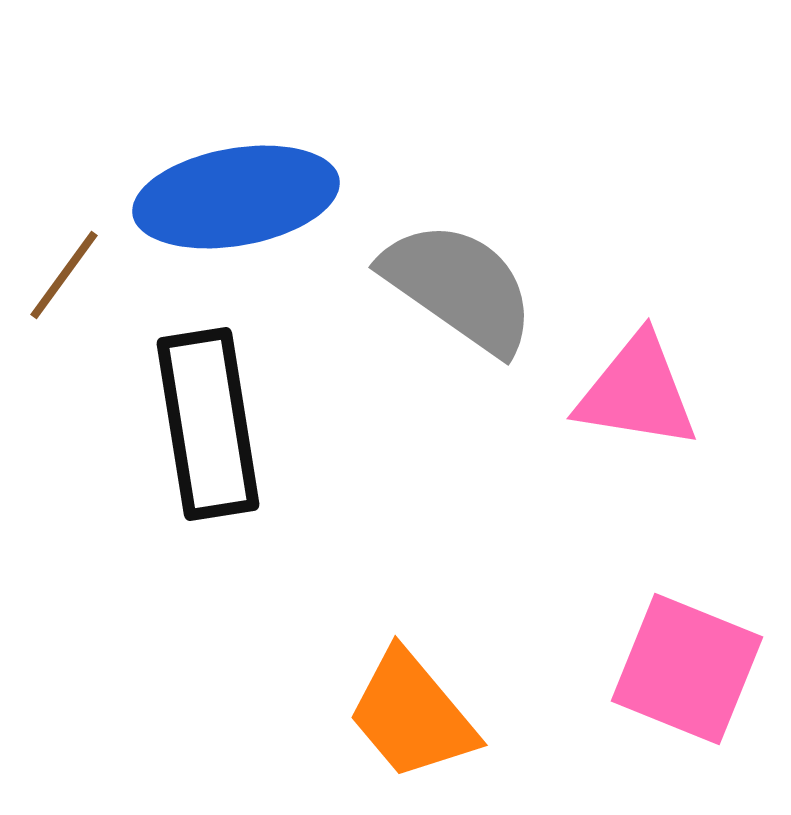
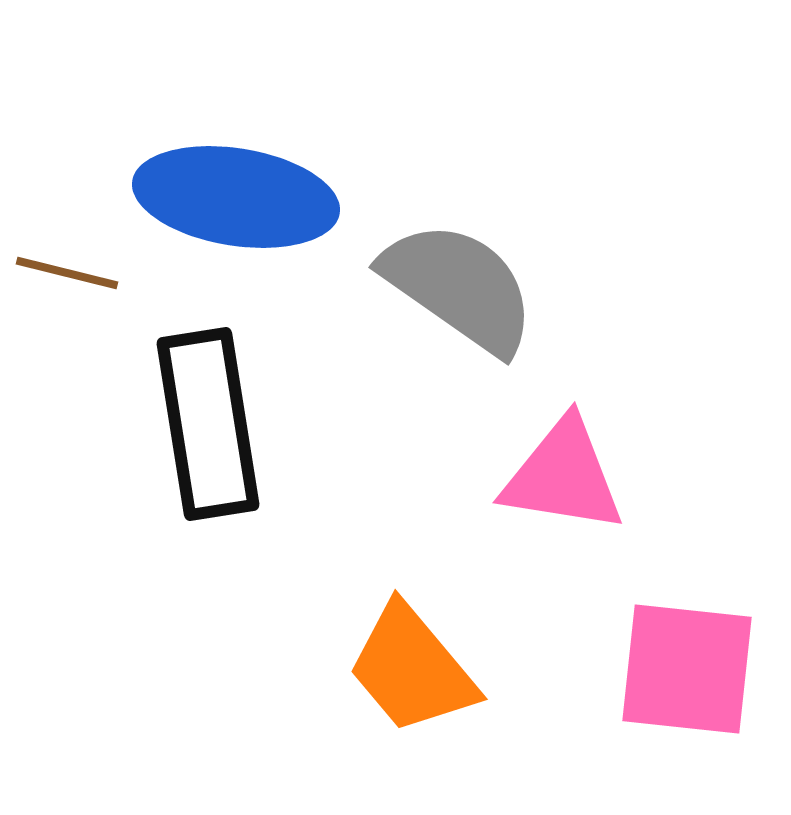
blue ellipse: rotated 19 degrees clockwise
brown line: moved 3 px right, 2 px up; rotated 68 degrees clockwise
pink triangle: moved 74 px left, 84 px down
pink square: rotated 16 degrees counterclockwise
orange trapezoid: moved 46 px up
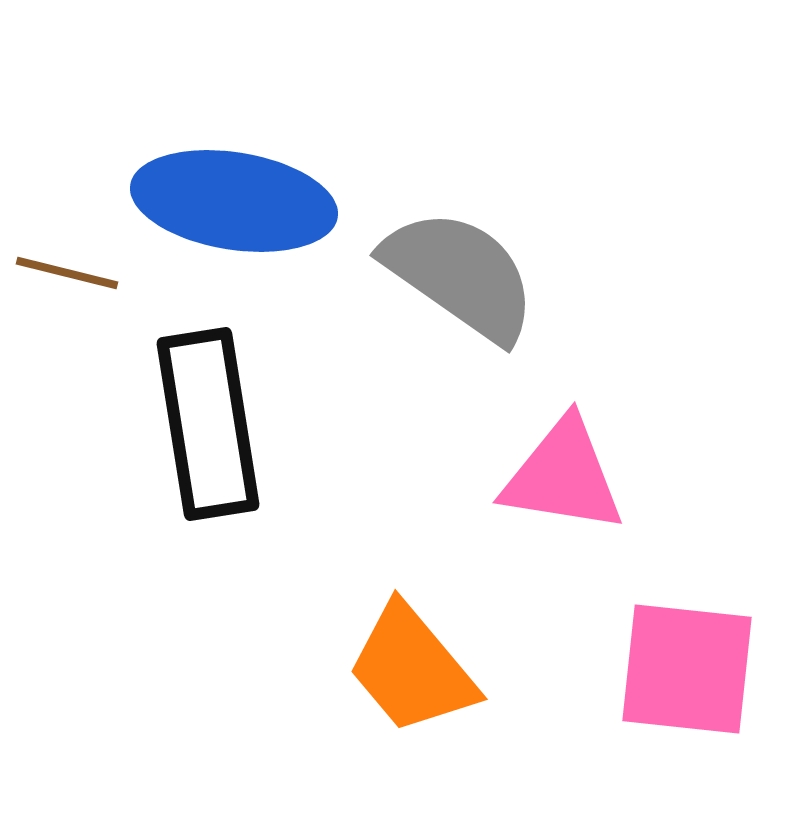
blue ellipse: moved 2 px left, 4 px down
gray semicircle: moved 1 px right, 12 px up
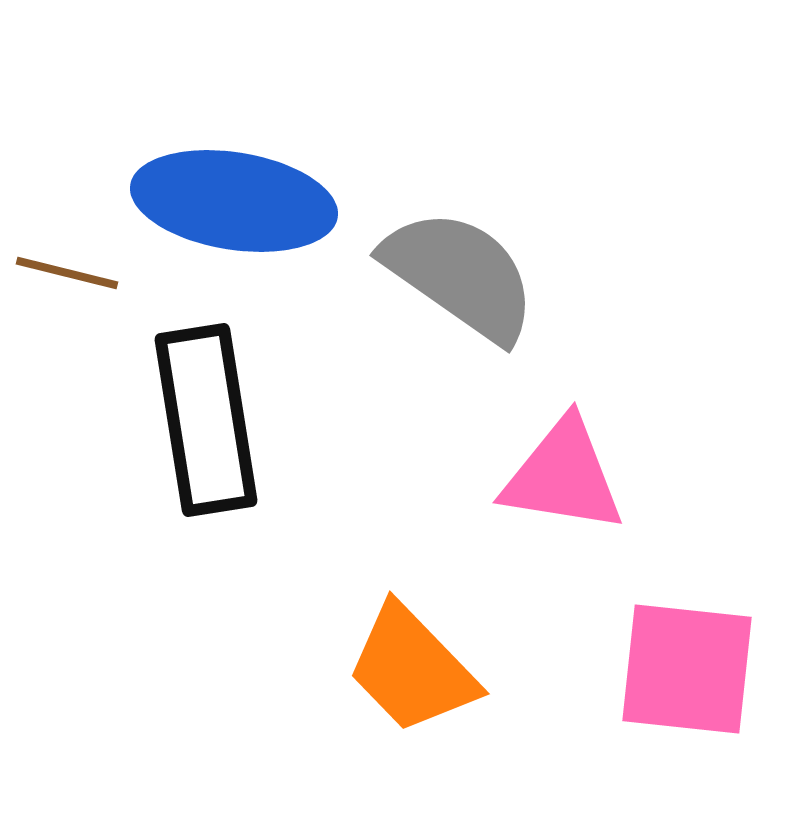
black rectangle: moved 2 px left, 4 px up
orange trapezoid: rotated 4 degrees counterclockwise
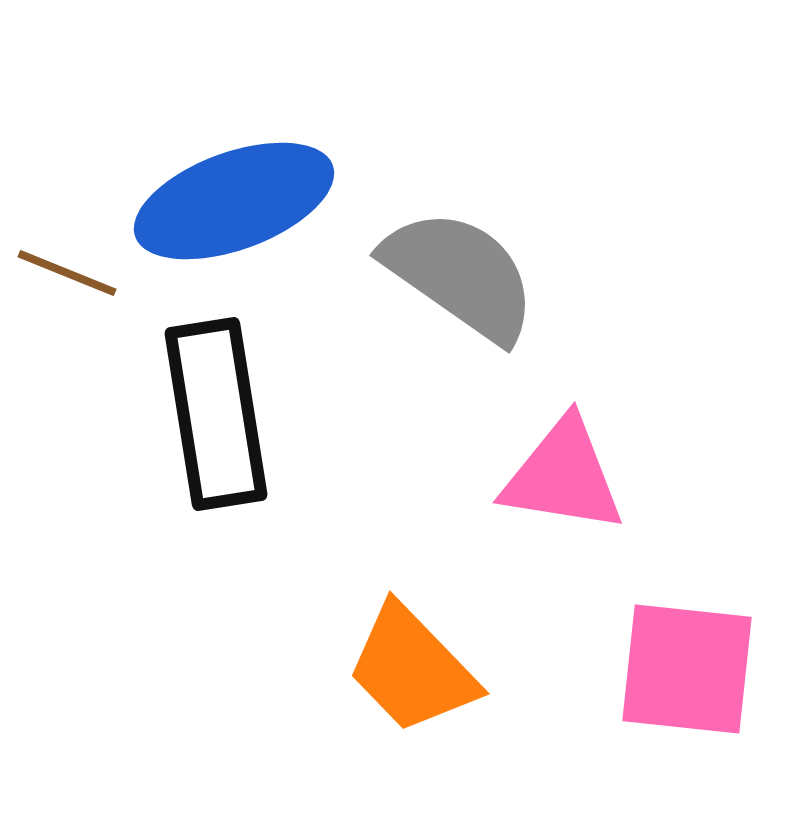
blue ellipse: rotated 29 degrees counterclockwise
brown line: rotated 8 degrees clockwise
black rectangle: moved 10 px right, 6 px up
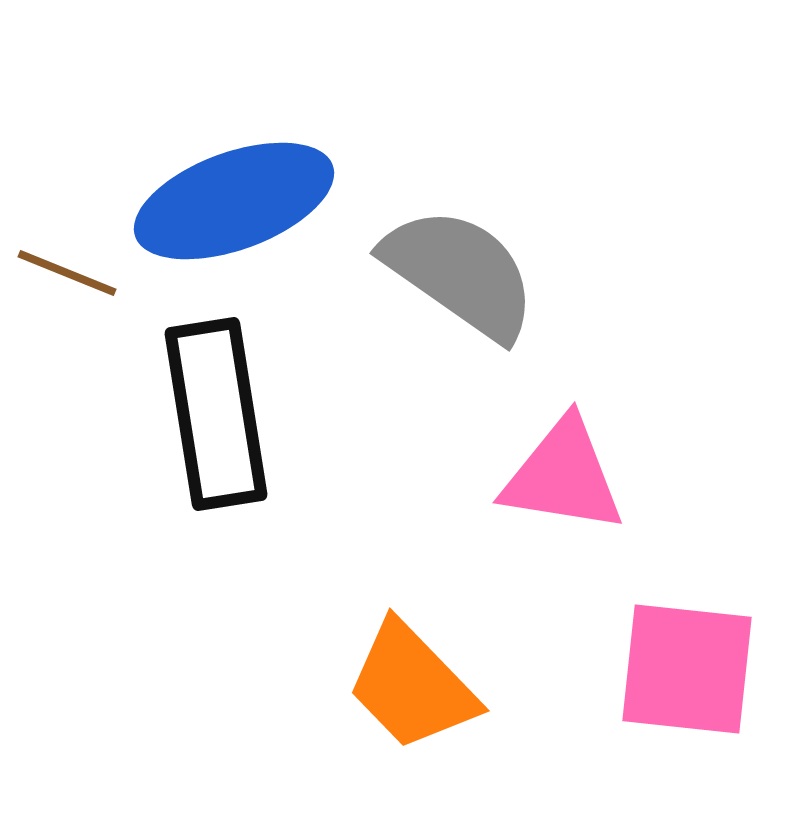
gray semicircle: moved 2 px up
orange trapezoid: moved 17 px down
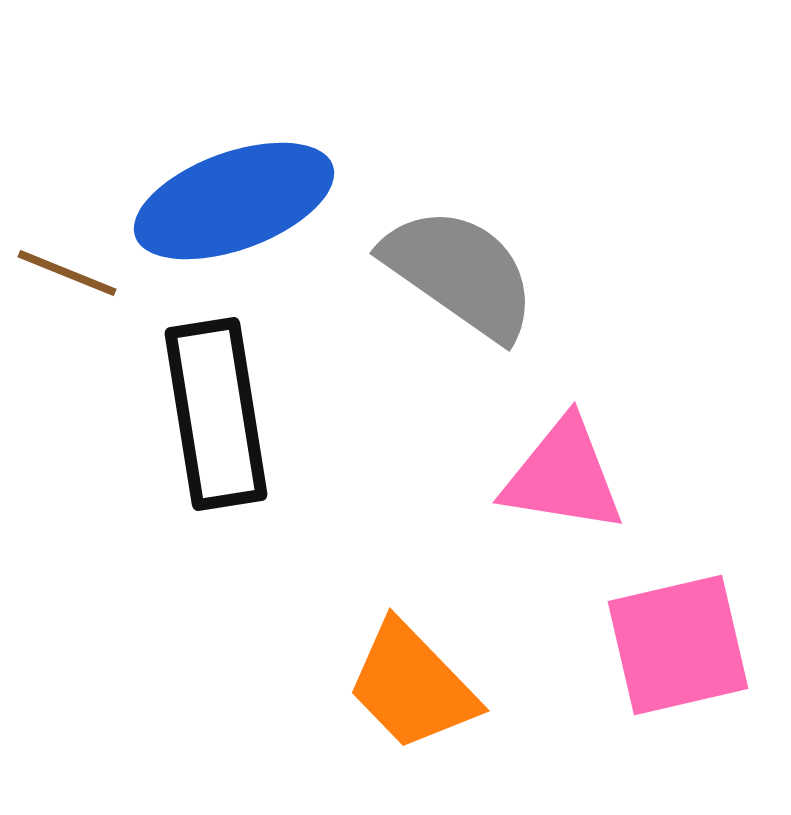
pink square: moved 9 px left, 24 px up; rotated 19 degrees counterclockwise
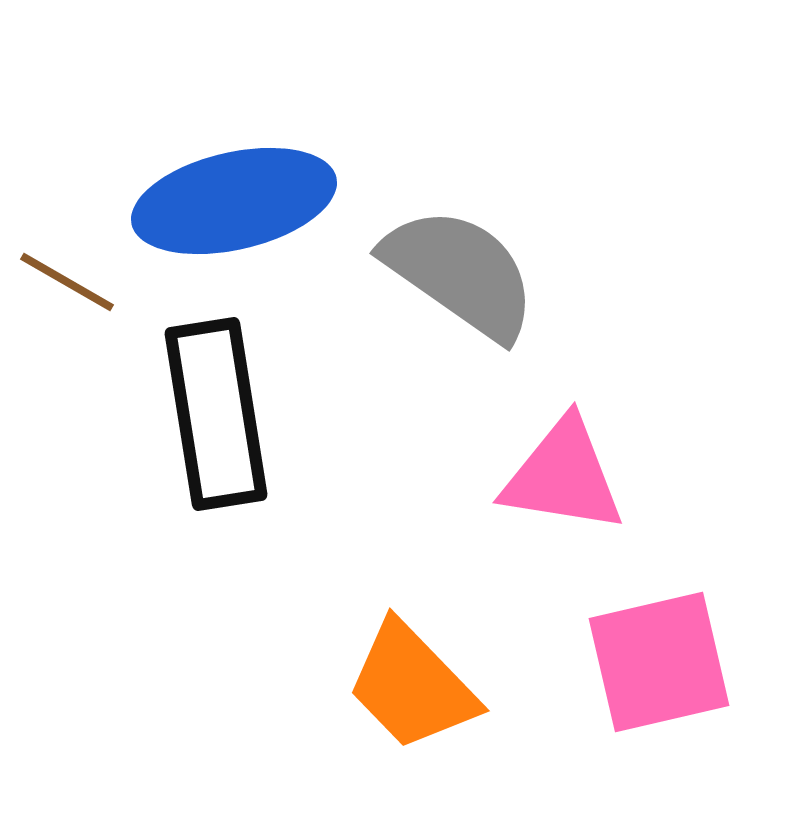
blue ellipse: rotated 7 degrees clockwise
brown line: moved 9 px down; rotated 8 degrees clockwise
pink square: moved 19 px left, 17 px down
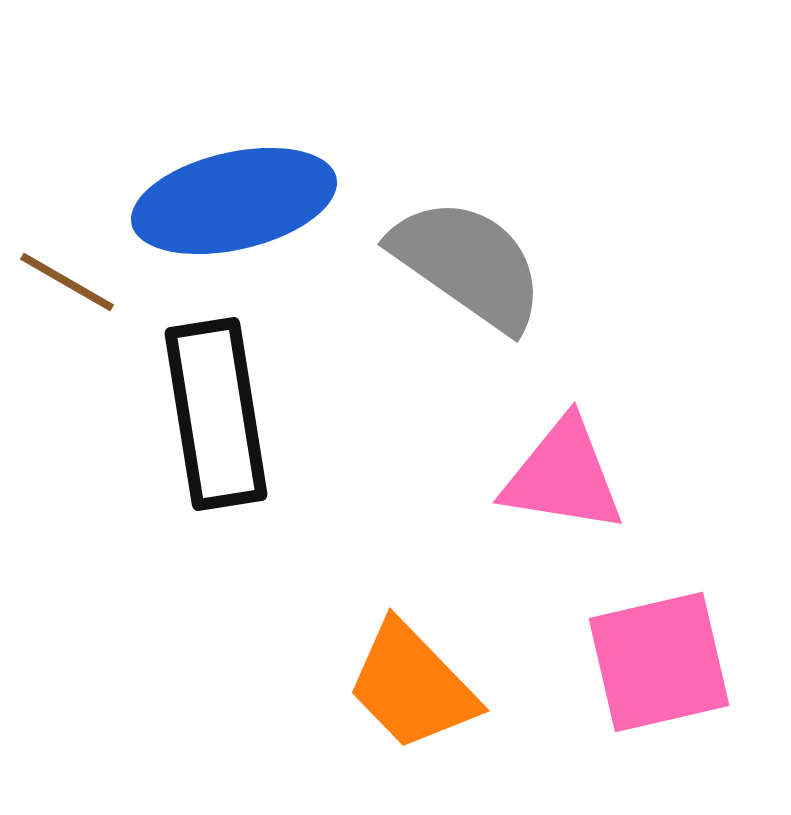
gray semicircle: moved 8 px right, 9 px up
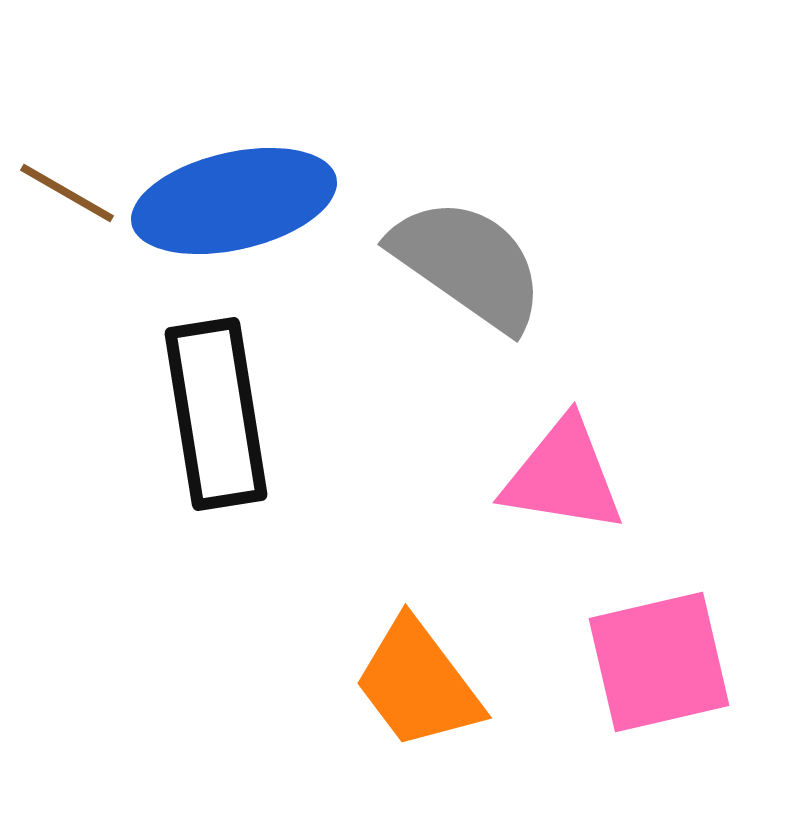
brown line: moved 89 px up
orange trapezoid: moved 6 px right, 2 px up; rotated 7 degrees clockwise
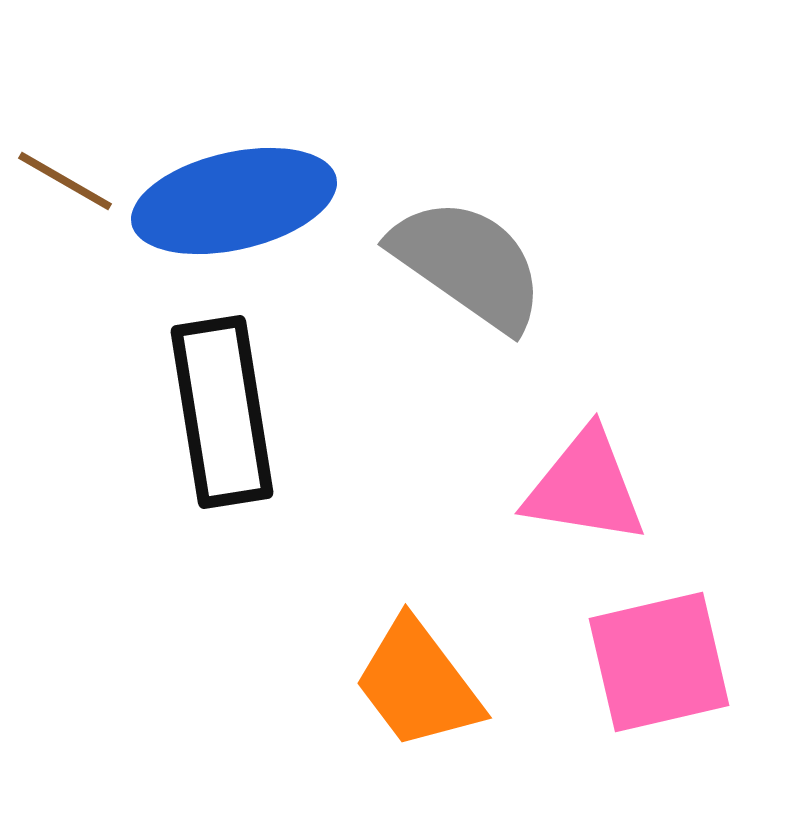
brown line: moved 2 px left, 12 px up
black rectangle: moved 6 px right, 2 px up
pink triangle: moved 22 px right, 11 px down
